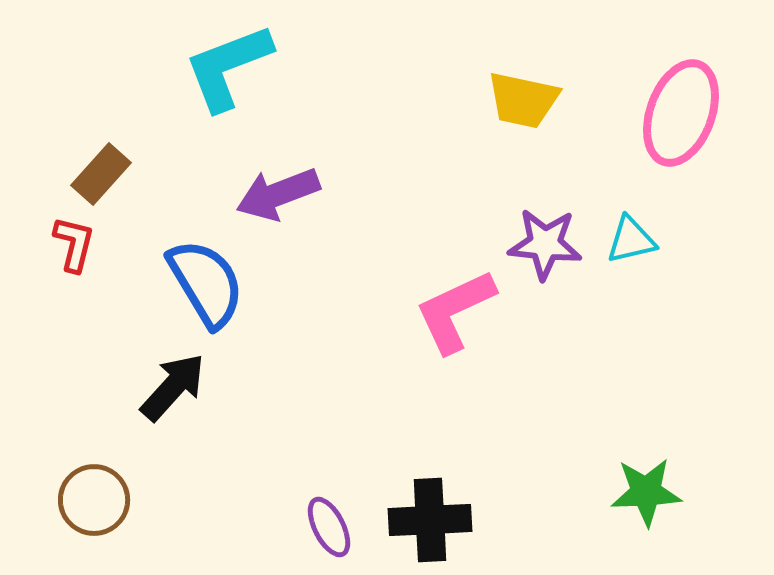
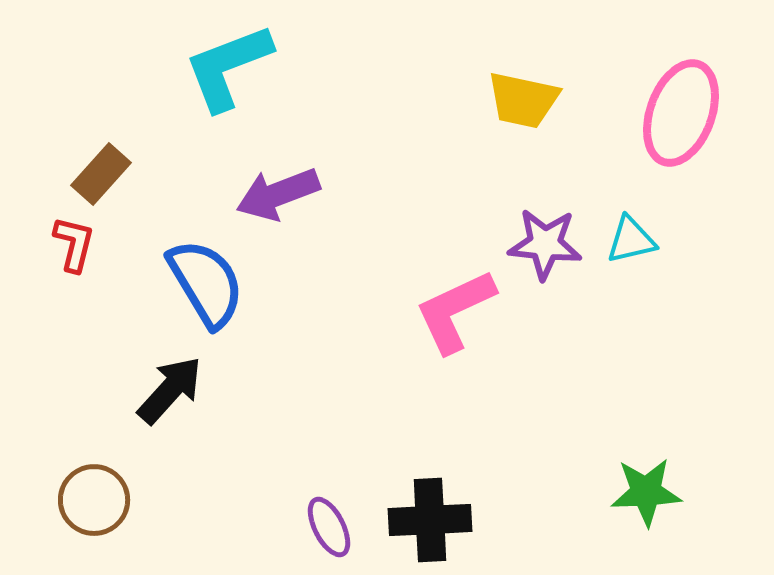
black arrow: moved 3 px left, 3 px down
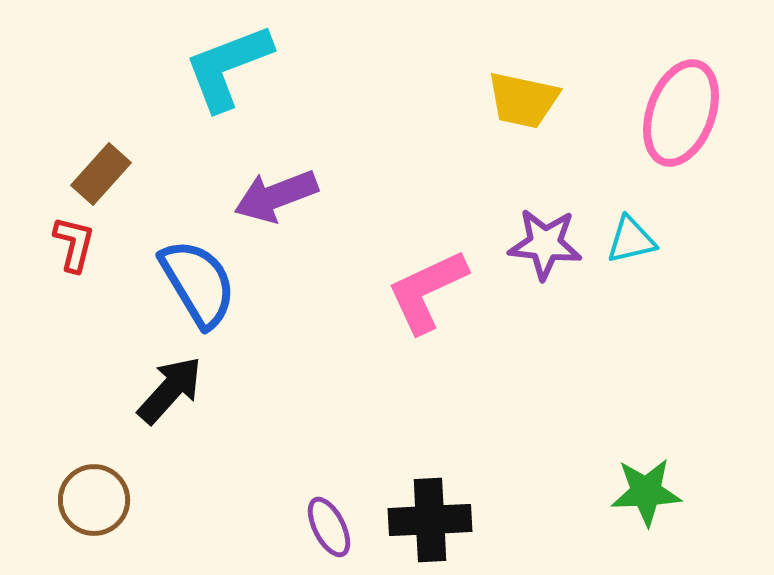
purple arrow: moved 2 px left, 2 px down
blue semicircle: moved 8 px left
pink L-shape: moved 28 px left, 20 px up
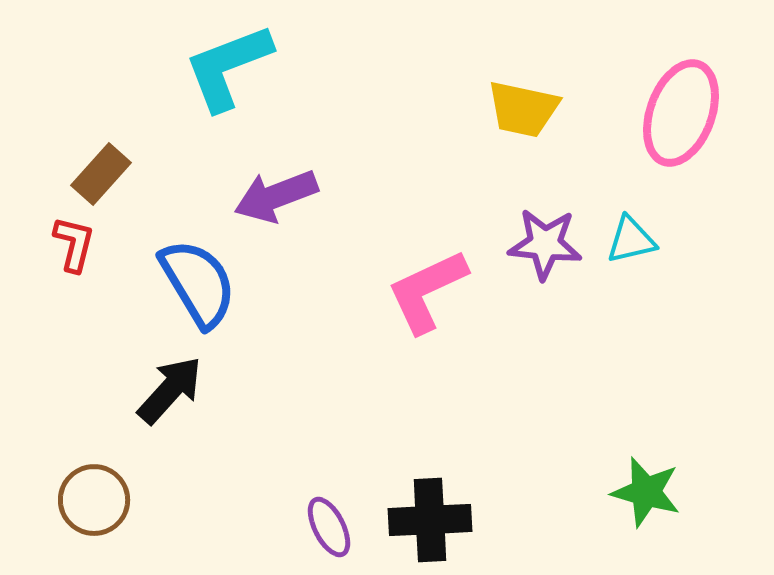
yellow trapezoid: moved 9 px down
green star: rotated 18 degrees clockwise
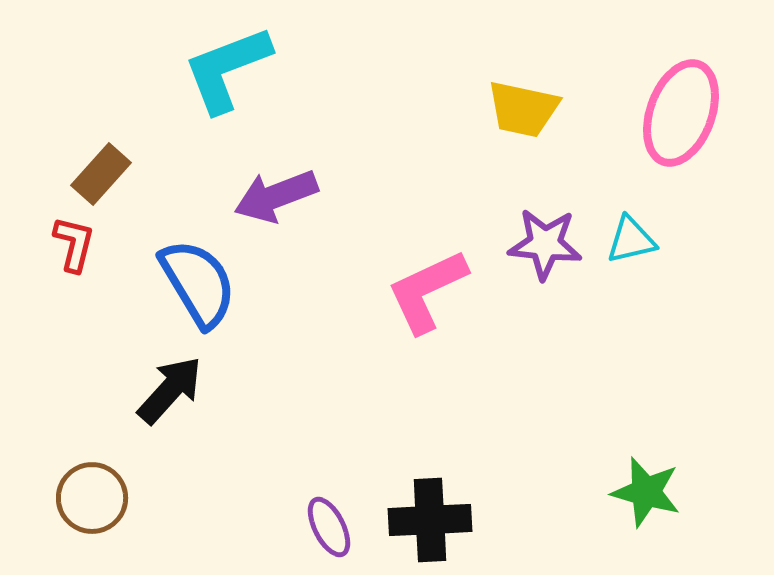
cyan L-shape: moved 1 px left, 2 px down
brown circle: moved 2 px left, 2 px up
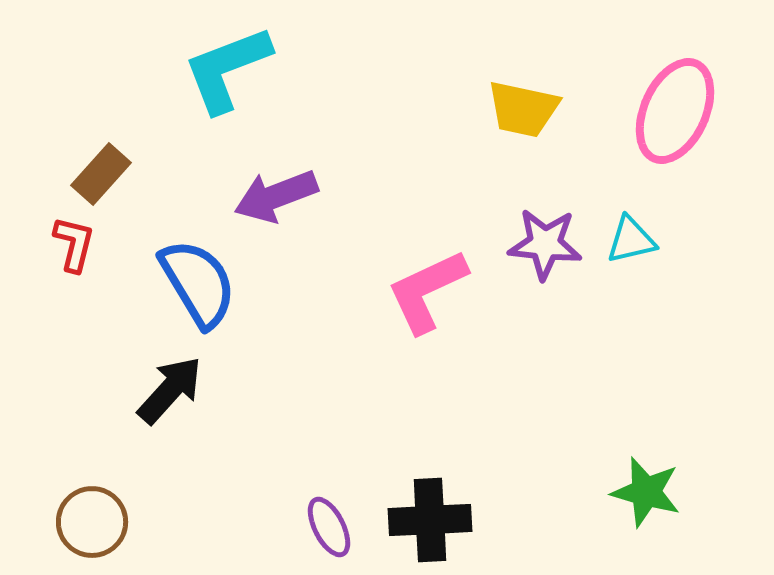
pink ellipse: moved 6 px left, 2 px up; rotated 4 degrees clockwise
brown circle: moved 24 px down
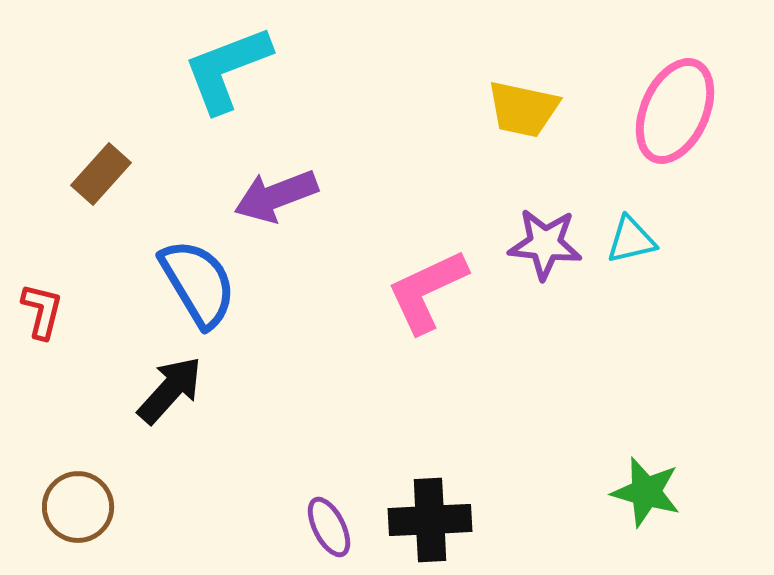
red L-shape: moved 32 px left, 67 px down
brown circle: moved 14 px left, 15 px up
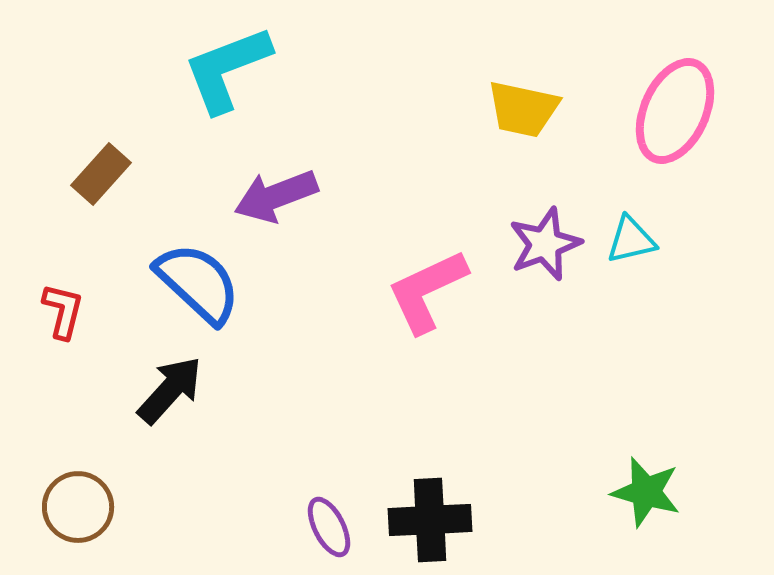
purple star: rotated 26 degrees counterclockwise
blue semicircle: rotated 16 degrees counterclockwise
red L-shape: moved 21 px right
